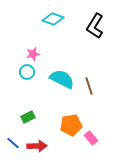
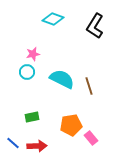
green rectangle: moved 4 px right; rotated 16 degrees clockwise
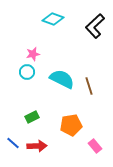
black L-shape: rotated 15 degrees clockwise
green rectangle: rotated 16 degrees counterclockwise
pink rectangle: moved 4 px right, 8 px down
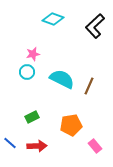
brown line: rotated 42 degrees clockwise
blue line: moved 3 px left
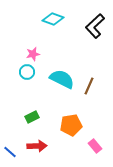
blue line: moved 9 px down
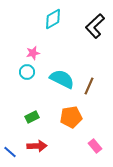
cyan diamond: rotated 50 degrees counterclockwise
pink star: moved 1 px up
orange pentagon: moved 8 px up
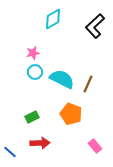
cyan circle: moved 8 px right
brown line: moved 1 px left, 2 px up
orange pentagon: moved 3 px up; rotated 30 degrees clockwise
red arrow: moved 3 px right, 3 px up
